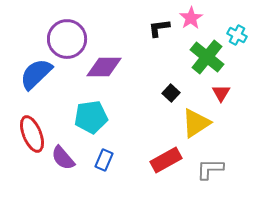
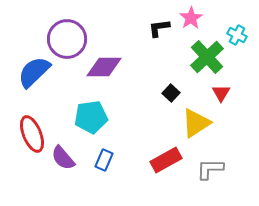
green cross: rotated 8 degrees clockwise
blue semicircle: moved 2 px left, 2 px up
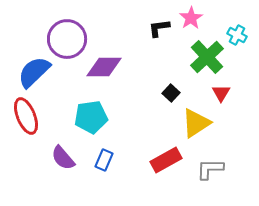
red ellipse: moved 6 px left, 18 px up
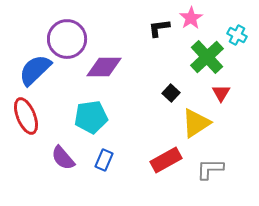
blue semicircle: moved 1 px right, 2 px up
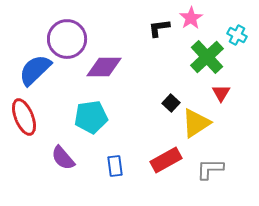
black square: moved 10 px down
red ellipse: moved 2 px left, 1 px down
blue rectangle: moved 11 px right, 6 px down; rotated 30 degrees counterclockwise
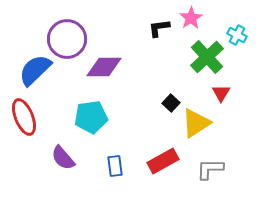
red rectangle: moved 3 px left, 1 px down
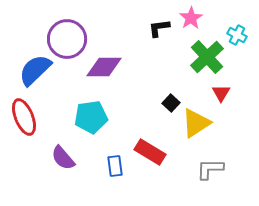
red rectangle: moved 13 px left, 9 px up; rotated 60 degrees clockwise
